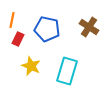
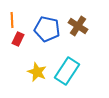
orange line: rotated 14 degrees counterclockwise
brown cross: moved 11 px left, 1 px up
yellow star: moved 6 px right, 6 px down
cyan rectangle: rotated 16 degrees clockwise
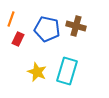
orange line: moved 1 px left, 1 px up; rotated 21 degrees clockwise
brown cross: moved 2 px left; rotated 18 degrees counterclockwise
cyan rectangle: rotated 16 degrees counterclockwise
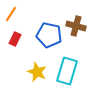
orange line: moved 5 px up; rotated 14 degrees clockwise
blue pentagon: moved 2 px right, 6 px down
red rectangle: moved 3 px left
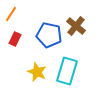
brown cross: rotated 24 degrees clockwise
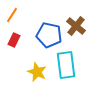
orange line: moved 1 px right, 1 px down
red rectangle: moved 1 px left, 1 px down
cyan rectangle: moved 1 px left, 6 px up; rotated 24 degrees counterclockwise
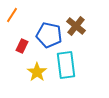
red rectangle: moved 8 px right, 6 px down
yellow star: rotated 12 degrees clockwise
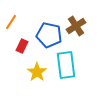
orange line: moved 1 px left, 7 px down
brown cross: rotated 18 degrees clockwise
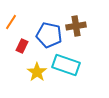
brown cross: rotated 24 degrees clockwise
cyan rectangle: rotated 64 degrees counterclockwise
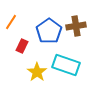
blue pentagon: moved 4 px up; rotated 25 degrees clockwise
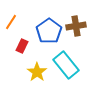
cyan rectangle: rotated 32 degrees clockwise
